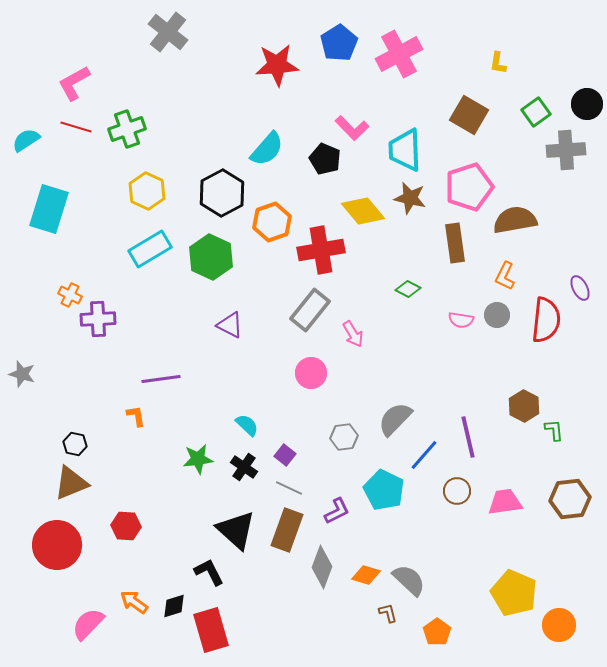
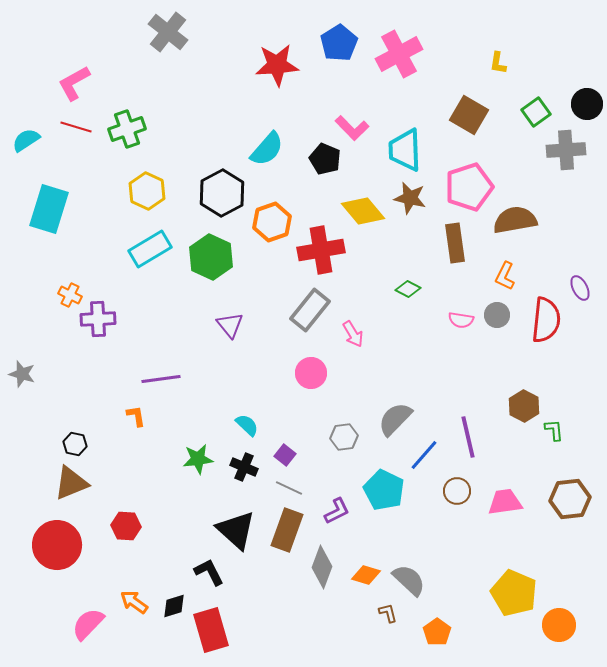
purple triangle at (230, 325): rotated 24 degrees clockwise
black cross at (244, 467): rotated 12 degrees counterclockwise
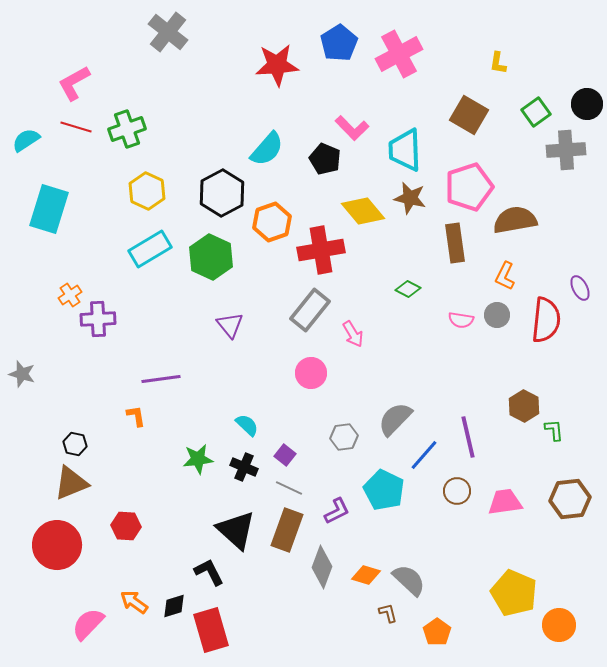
orange cross at (70, 295): rotated 30 degrees clockwise
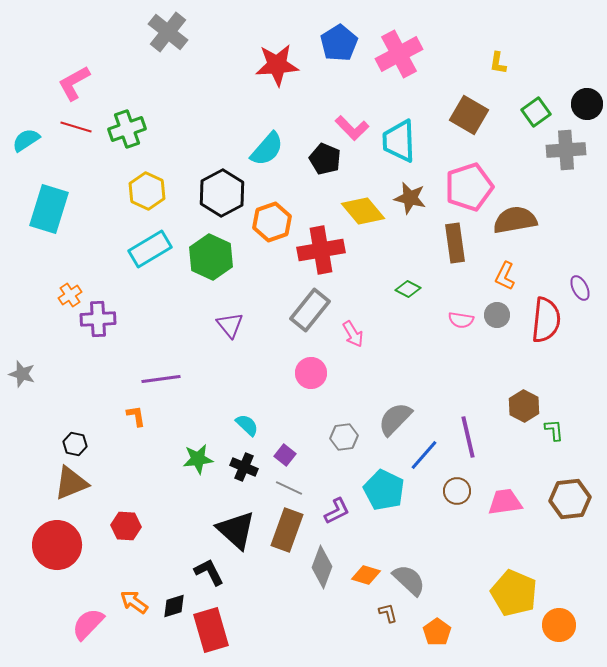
cyan trapezoid at (405, 150): moved 6 px left, 9 px up
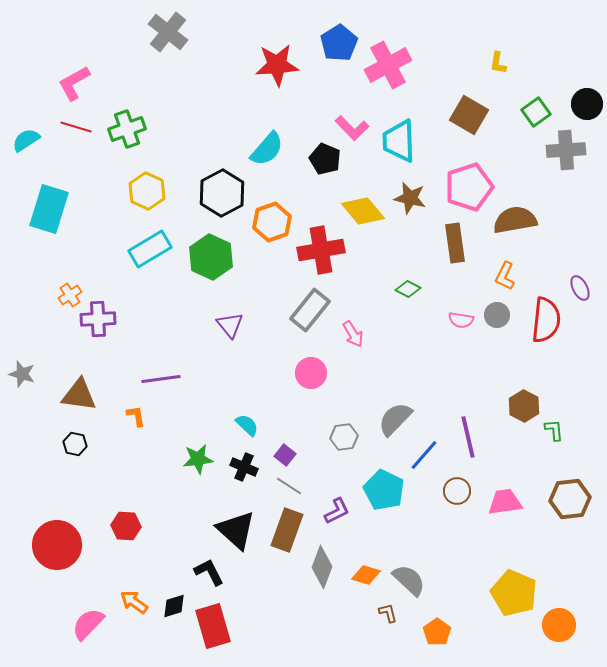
pink cross at (399, 54): moved 11 px left, 11 px down
brown triangle at (71, 483): moved 8 px right, 88 px up; rotated 30 degrees clockwise
gray line at (289, 488): moved 2 px up; rotated 8 degrees clockwise
red rectangle at (211, 630): moved 2 px right, 4 px up
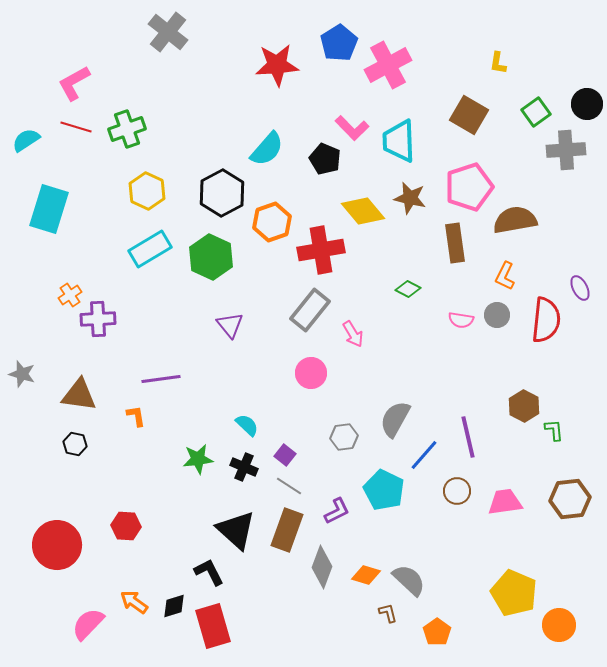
gray semicircle at (395, 419): rotated 15 degrees counterclockwise
